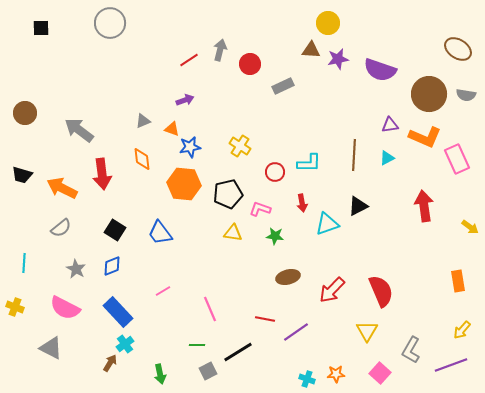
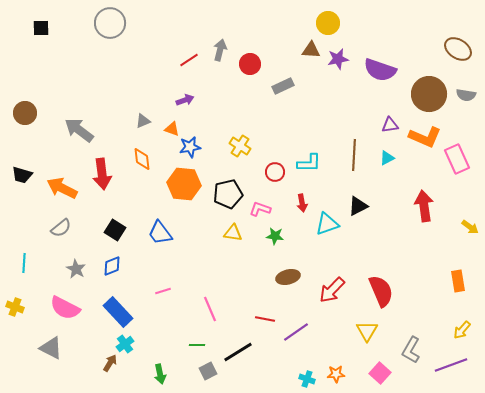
pink line at (163, 291): rotated 14 degrees clockwise
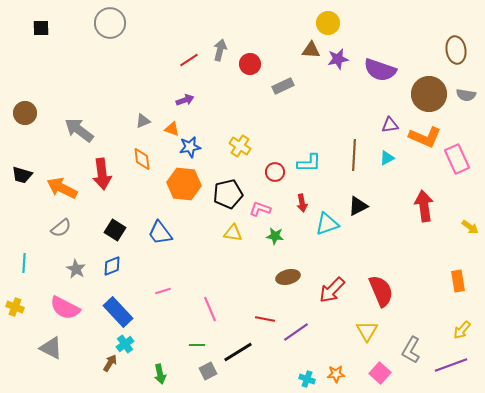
brown ellipse at (458, 49): moved 2 px left, 1 px down; rotated 48 degrees clockwise
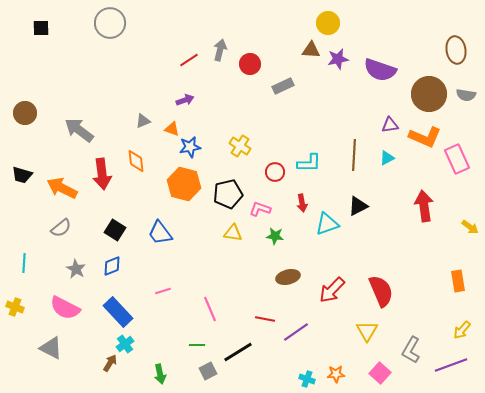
orange diamond at (142, 159): moved 6 px left, 2 px down
orange hexagon at (184, 184): rotated 8 degrees clockwise
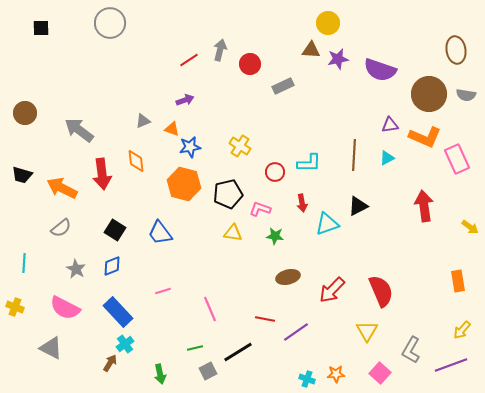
green line at (197, 345): moved 2 px left, 3 px down; rotated 14 degrees counterclockwise
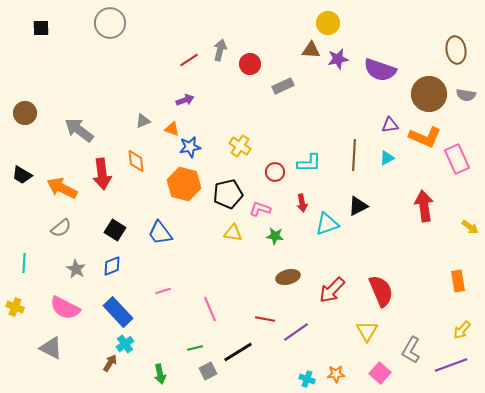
black trapezoid at (22, 175): rotated 15 degrees clockwise
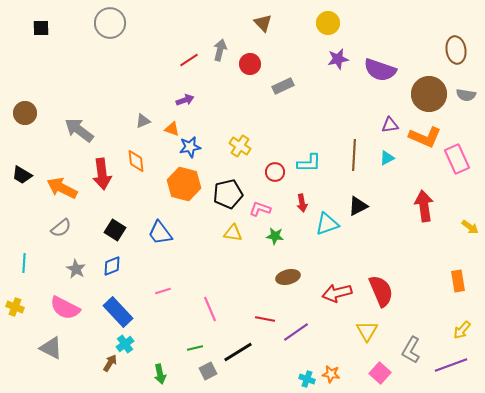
brown triangle at (311, 50): moved 48 px left, 27 px up; rotated 42 degrees clockwise
red arrow at (332, 290): moved 5 px right, 3 px down; rotated 32 degrees clockwise
orange star at (336, 374): moved 5 px left; rotated 12 degrees clockwise
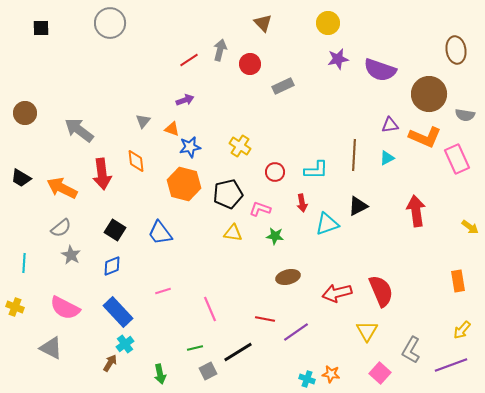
gray semicircle at (466, 95): moved 1 px left, 20 px down
gray triangle at (143, 121): rotated 28 degrees counterclockwise
cyan L-shape at (309, 163): moved 7 px right, 7 px down
black trapezoid at (22, 175): moved 1 px left, 3 px down
red arrow at (424, 206): moved 8 px left, 5 px down
gray star at (76, 269): moved 5 px left, 14 px up
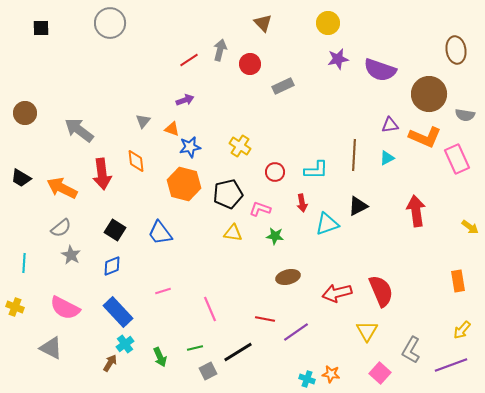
green arrow at (160, 374): moved 17 px up; rotated 12 degrees counterclockwise
